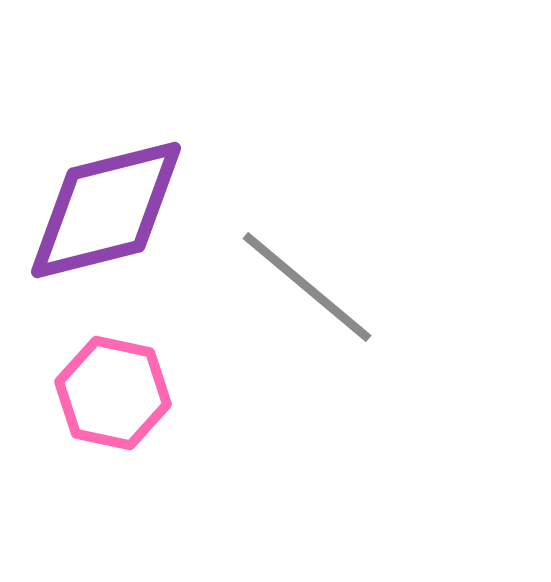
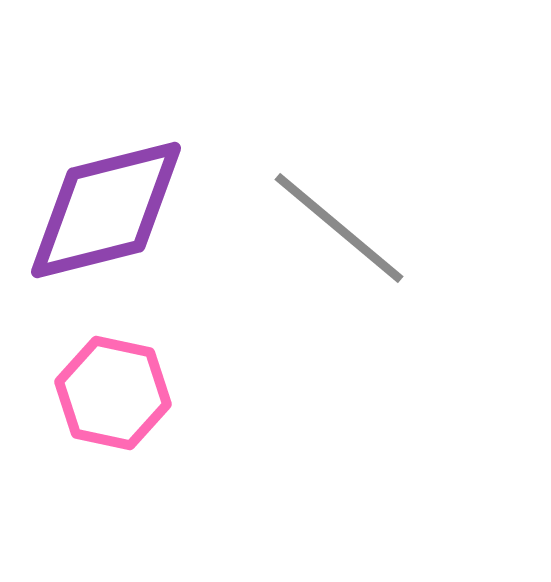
gray line: moved 32 px right, 59 px up
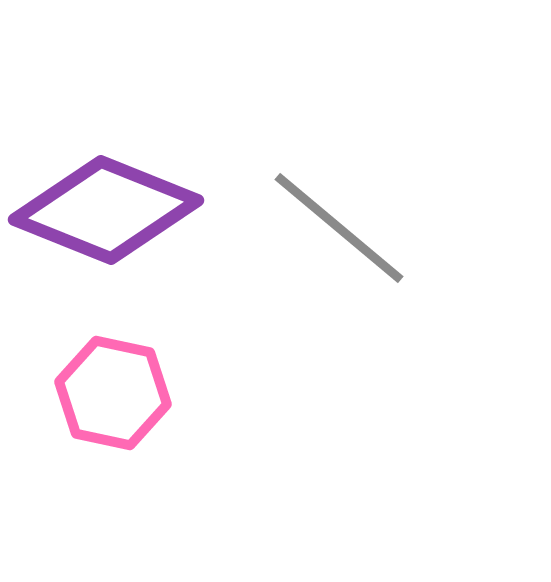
purple diamond: rotated 36 degrees clockwise
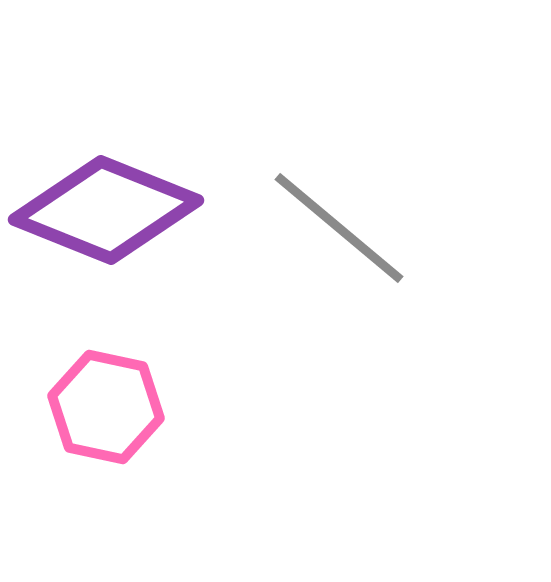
pink hexagon: moved 7 px left, 14 px down
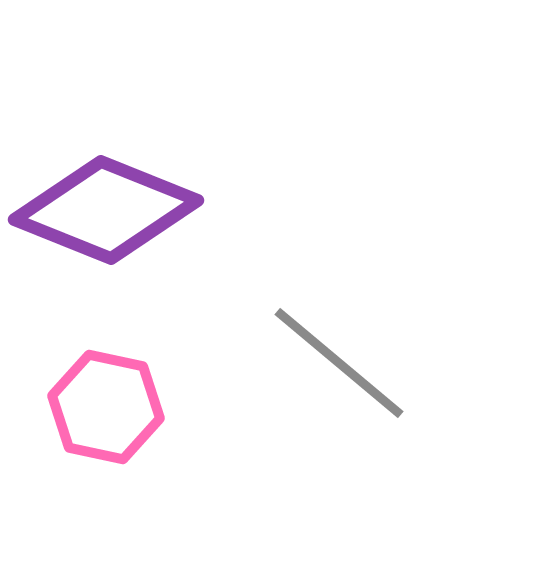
gray line: moved 135 px down
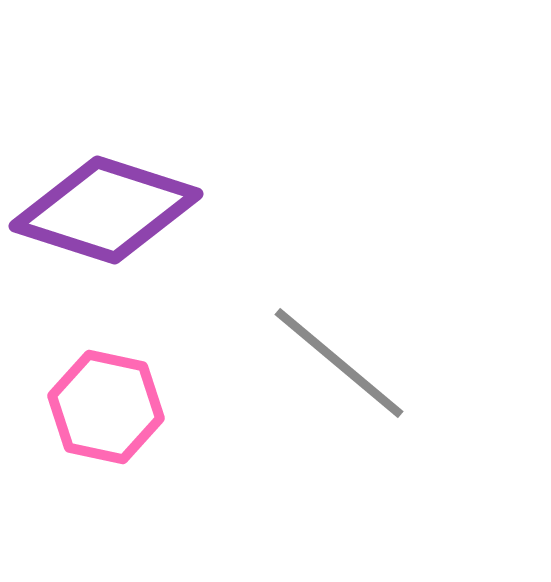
purple diamond: rotated 4 degrees counterclockwise
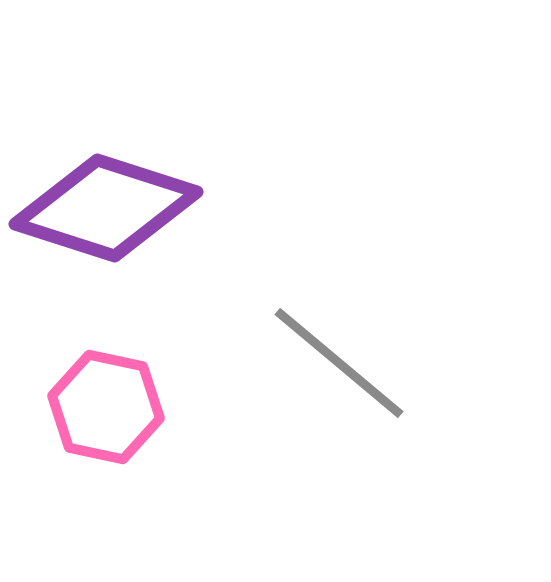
purple diamond: moved 2 px up
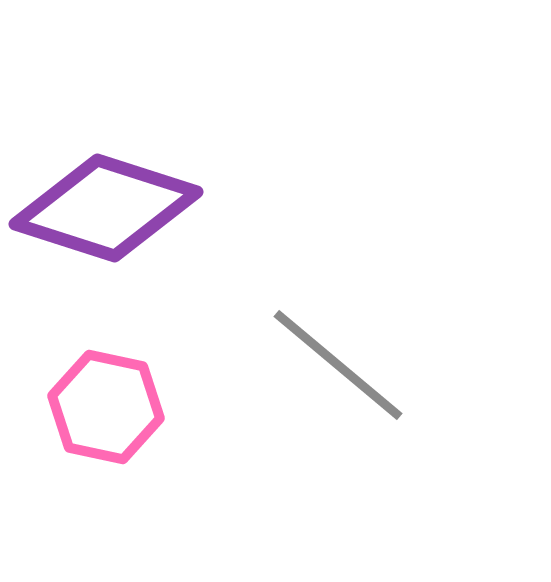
gray line: moved 1 px left, 2 px down
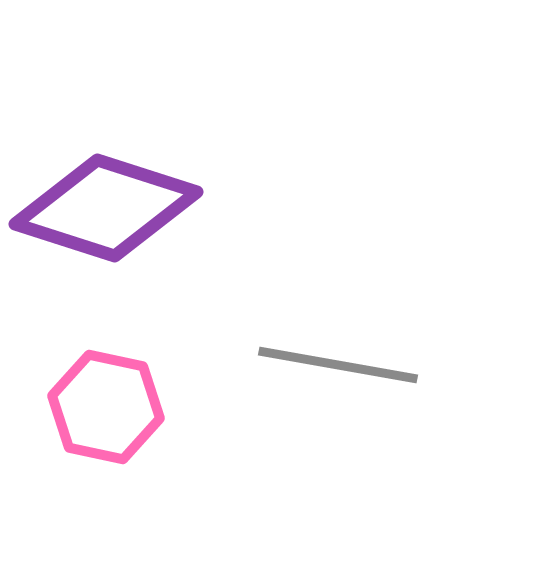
gray line: rotated 30 degrees counterclockwise
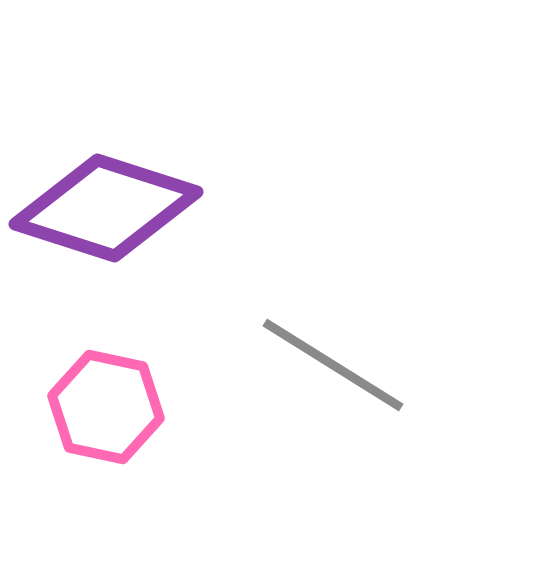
gray line: moved 5 px left; rotated 22 degrees clockwise
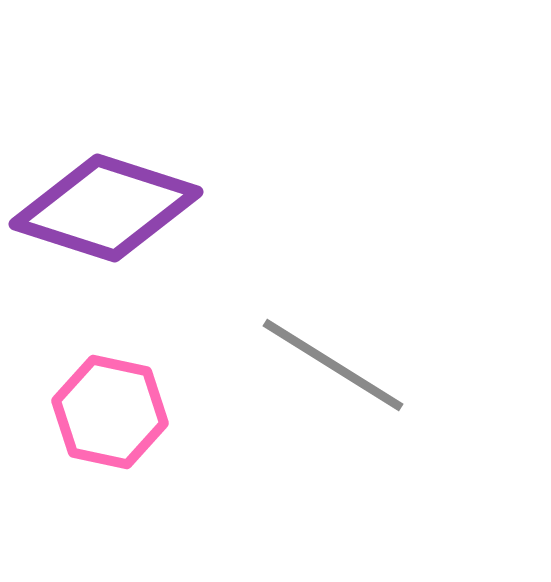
pink hexagon: moved 4 px right, 5 px down
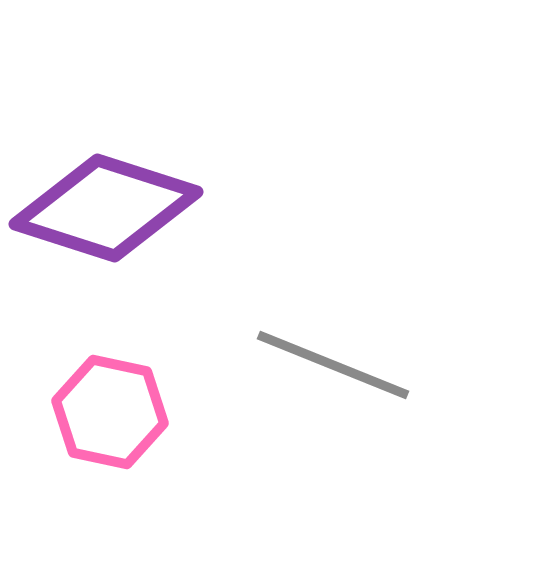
gray line: rotated 10 degrees counterclockwise
